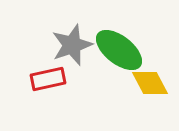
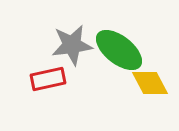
gray star: rotated 12 degrees clockwise
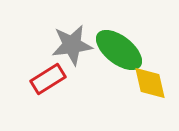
red rectangle: rotated 20 degrees counterclockwise
yellow diamond: rotated 15 degrees clockwise
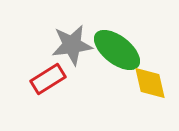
green ellipse: moved 2 px left
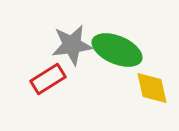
green ellipse: rotated 15 degrees counterclockwise
yellow diamond: moved 2 px right, 5 px down
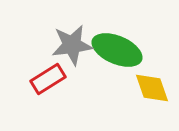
yellow diamond: rotated 6 degrees counterclockwise
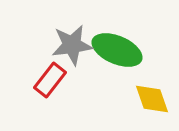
red rectangle: moved 2 px right, 1 px down; rotated 20 degrees counterclockwise
yellow diamond: moved 11 px down
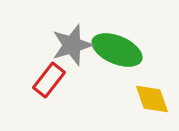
gray star: rotated 9 degrees counterclockwise
red rectangle: moved 1 px left
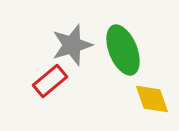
green ellipse: moved 6 px right; rotated 45 degrees clockwise
red rectangle: moved 1 px right, 1 px down; rotated 12 degrees clockwise
